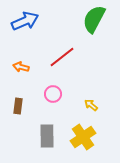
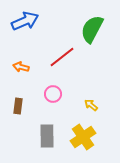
green semicircle: moved 2 px left, 10 px down
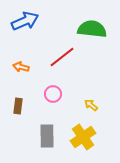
green semicircle: rotated 68 degrees clockwise
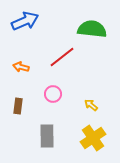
yellow cross: moved 10 px right, 1 px down
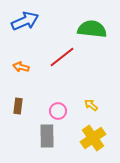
pink circle: moved 5 px right, 17 px down
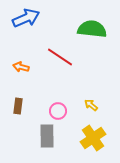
blue arrow: moved 1 px right, 3 px up
red line: moved 2 px left; rotated 72 degrees clockwise
